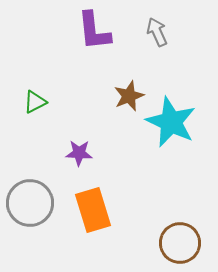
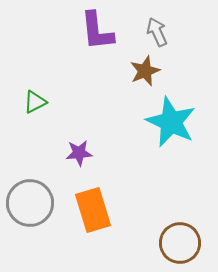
purple L-shape: moved 3 px right
brown star: moved 16 px right, 25 px up
purple star: rotated 8 degrees counterclockwise
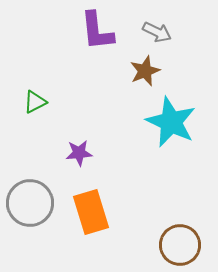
gray arrow: rotated 140 degrees clockwise
orange rectangle: moved 2 px left, 2 px down
brown circle: moved 2 px down
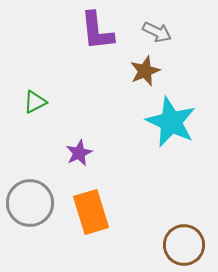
purple star: rotated 20 degrees counterclockwise
brown circle: moved 4 px right
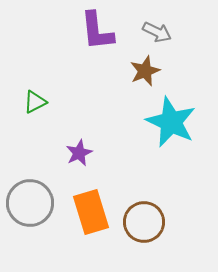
brown circle: moved 40 px left, 23 px up
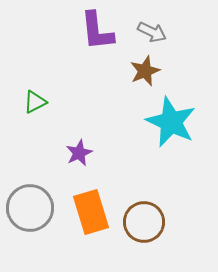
gray arrow: moved 5 px left
gray circle: moved 5 px down
